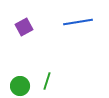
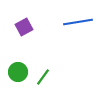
green line: moved 4 px left, 4 px up; rotated 18 degrees clockwise
green circle: moved 2 px left, 14 px up
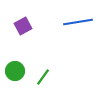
purple square: moved 1 px left, 1 px up
green circle: moved 3 px left, 1 px up
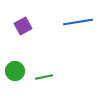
green line: moved 1 px right; rotated 42 degrees clockwise
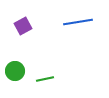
green line: moved 1 px right, 2 px down
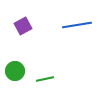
blue line: moved 1 px left, 3 px down
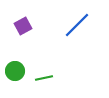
blue line: rotated 36 degrees counterclockwise
green line: moved 1 px left, 1 px up
